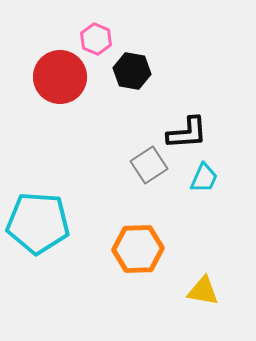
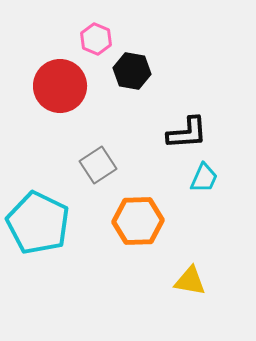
red circle: moved 9 px down
gray square: moved 51 px left
cyan pentagon: rotated 22 degrees clockwise
orange hexagon: moved 28 px up
yellow triangle: moved 13 px left, 10 px up
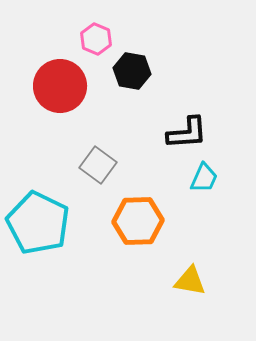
gray square: rotated 21 degrees counterclockwise
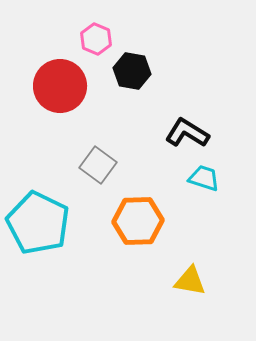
black L-shape: rotated 144 degrees counterclockwise
cyan trapezoid: rotated 96 degrees counterclockwise
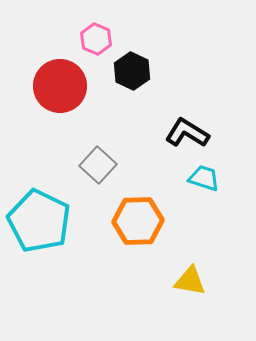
black hexagon: rotated 15 degrees clockwise
gray square: rotated 6 degrees clockwise
cyan pentagon: moved 1 px right, 2 px up
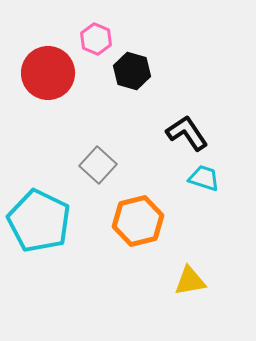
black hexagon: rotated 9 degrees counterclockwise
red circle: moved 12 px left, 13 px up
black L-shape: rotated 24 degrees clockwise
orange hexagon: rotated 12 degrees counterclockwise
yellow triangle: rotated 20 degrees counterclockwise
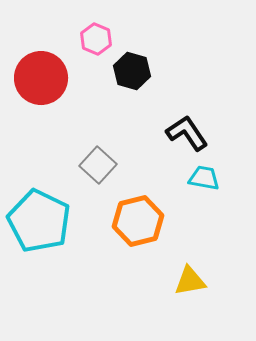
red circle: moved 7 px left, 5 px down
cyan trapezoid: rotated 8 degrees counterclockwise
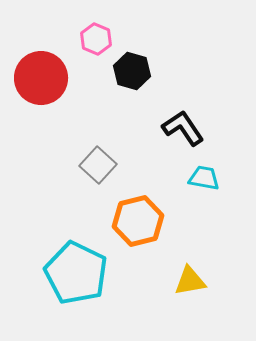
black L-shape: moved 4 px left, 5 px up
cyan pentagon: moved 37 px right, 52 px down
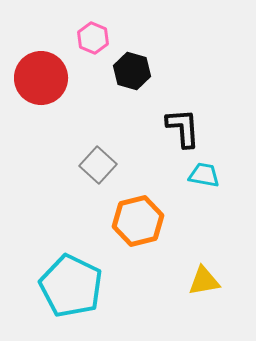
pink hexagon: moved 3 px left, 1 px up
black L-shape: rotated 30 degrees clockwise
cyan trapezoid: moved 3 px up
cyan pentagon: moved 5 px left, 13 px down
yellow triangle: moved 14 px right
